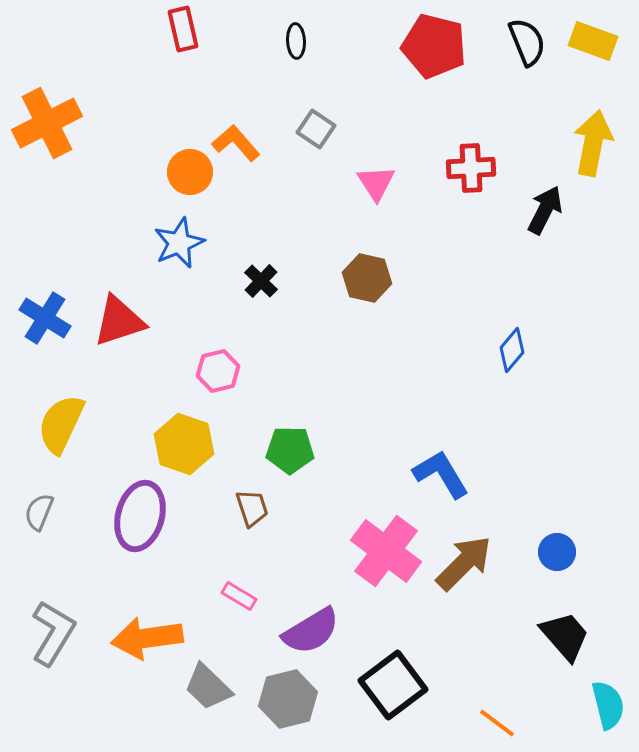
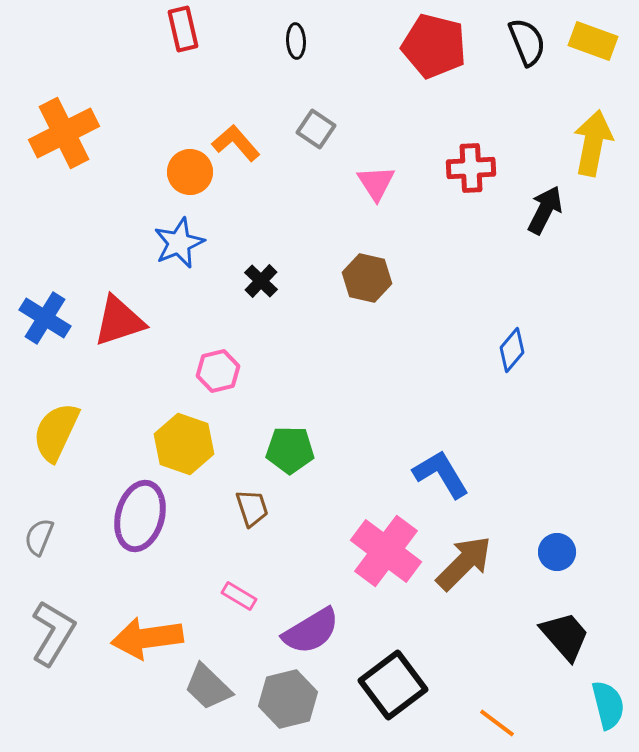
orange cross: moved 17 px right, 10 px down
yellow semicircle: moved 5 px left, 8 px down
gray semicircle: moved 25 px down
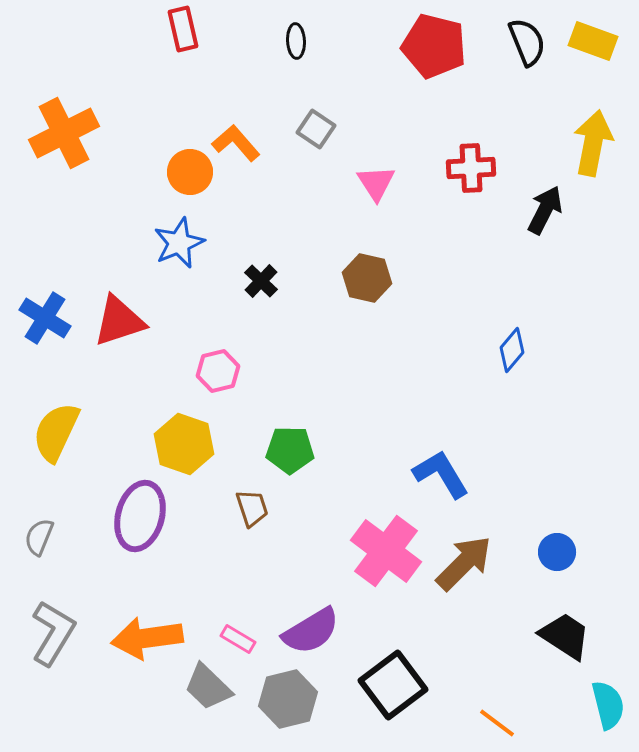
pink rectangle: moved 1 px left, 43 px down
black trapezoid: rotated 16 degrees counterclockwise
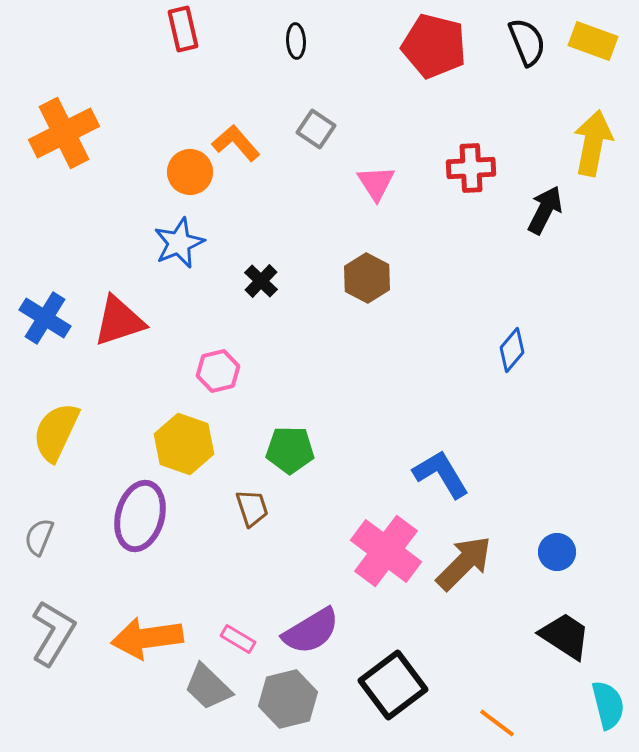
brown hexagon: rotated 15 degrees clockwise
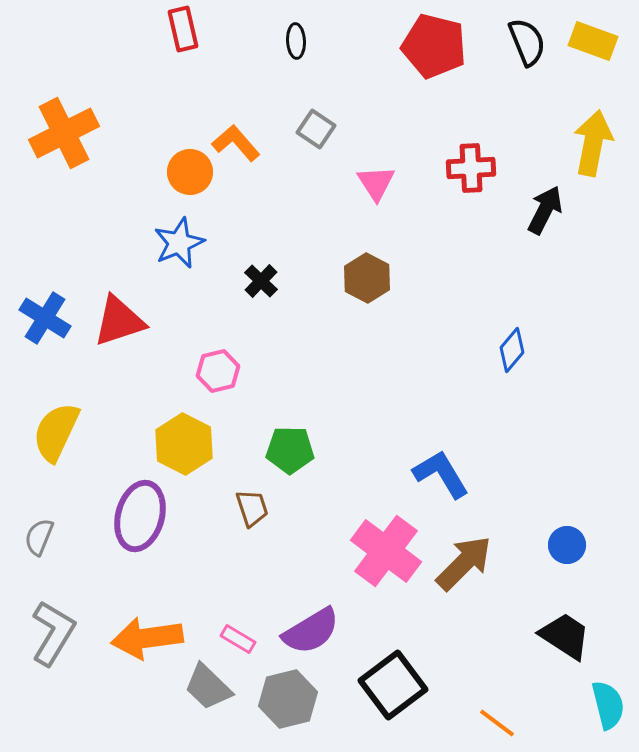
yellow hexagon: rotated 8 degrees clockwise
blue circle: moved 10 px right, 7 px up
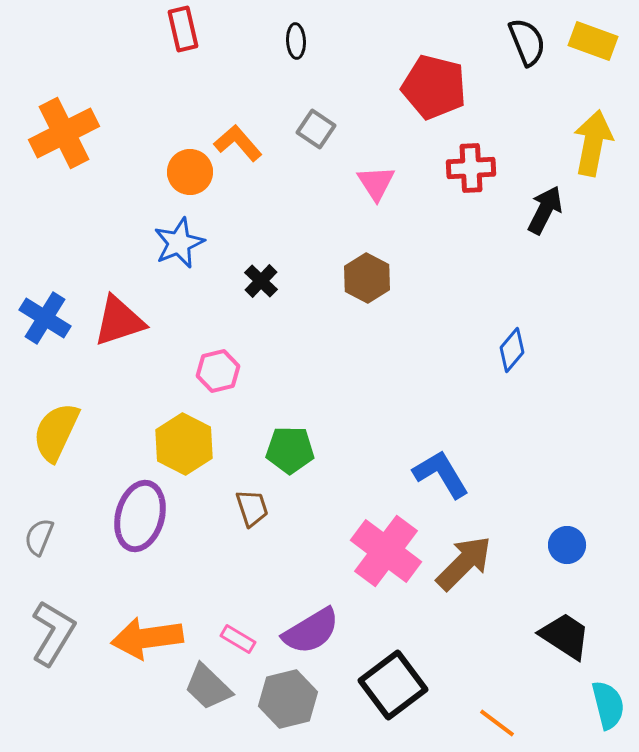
red pentagon: moved 41 px down
orange L-shape: moved 2 px right
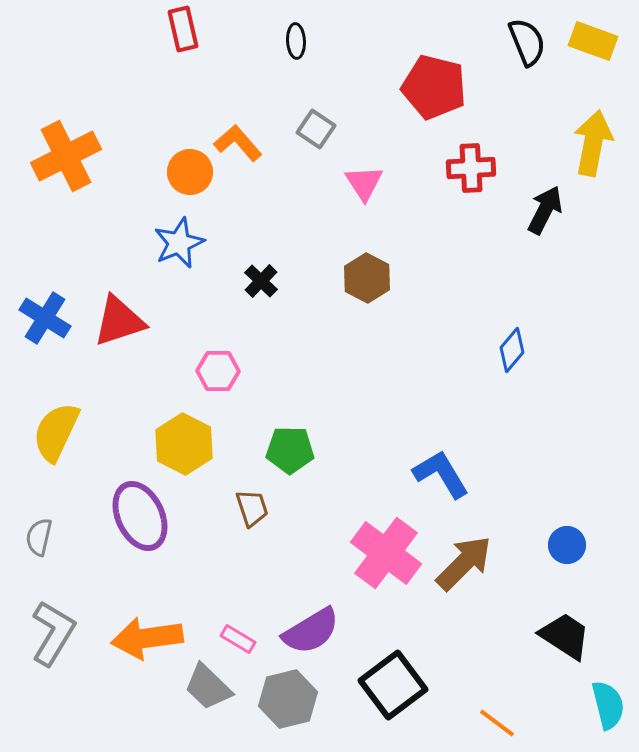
orange cross: moved 2 px right, 23 px down
pink triangle: moved 12 px left
pink hexagon: rotated 15 degrees clockwise
purple ellipse: rotated 40 degrees counterclockwise
gray semicircle: rotated 9 degrees counterclockwise
pink cross: moved 2 px down
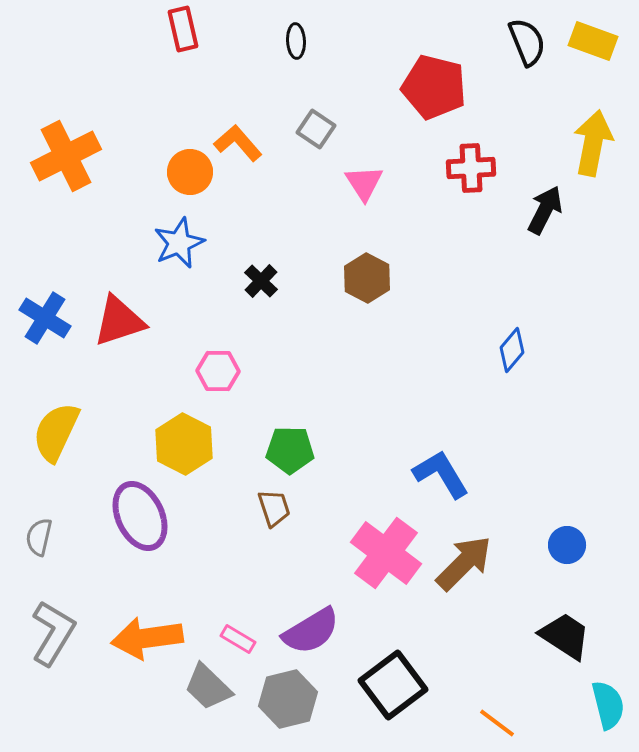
brown trapezoid: moved 22 px right
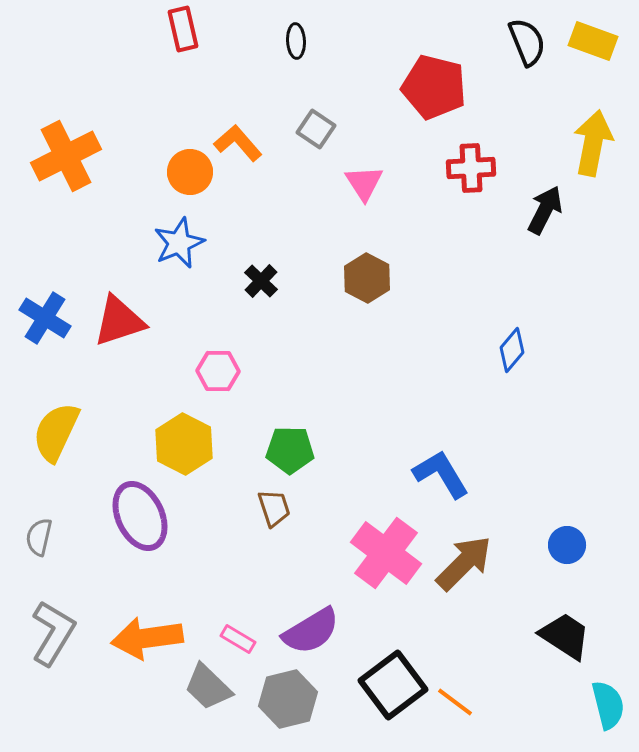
orange line: moved 42 px left, 21 px up
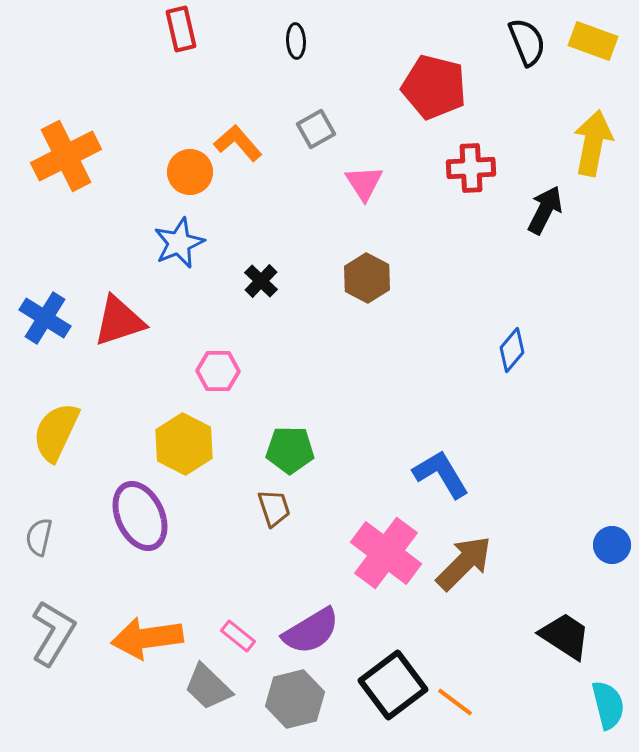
red rectangle: moved 2 px left
gray square: rotated 27 degrees clockwise
blue circle: moved 45 px right
pink rectangle: moved 3 px up; rotated 8 degrees clockwise
gray hexagon: moved 7 px right
